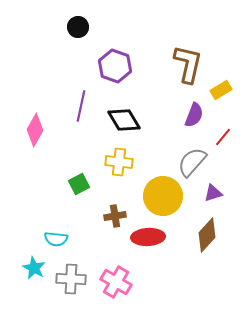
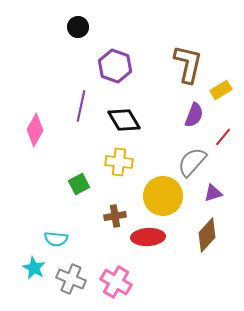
gray cross: rotated 20 degrees clockwise
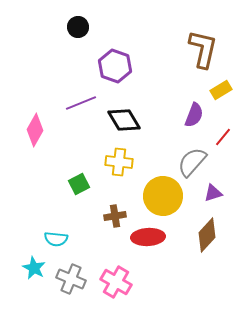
brown L-shape: moved 15 px right, 15 px up
purple line: moved 3 px up; rotated 56 degrees clockwise
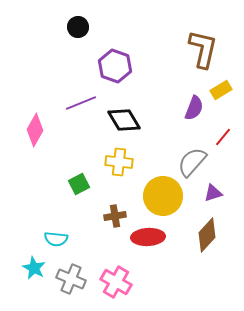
purple semicircle: moved 7 px up
